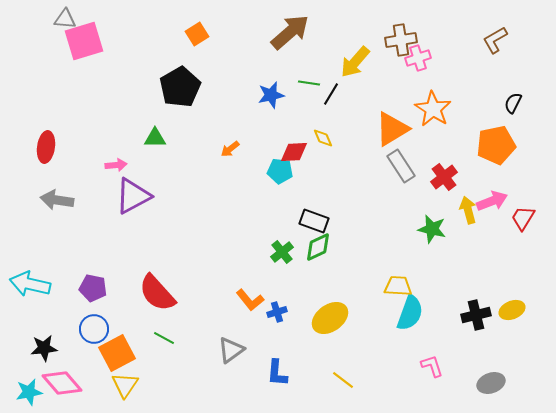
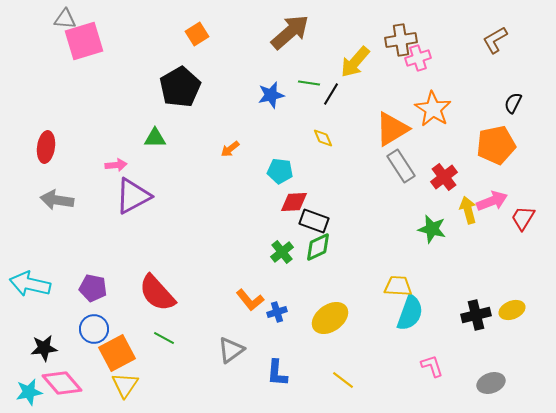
red diamond at (294, 152): moved 50 px down
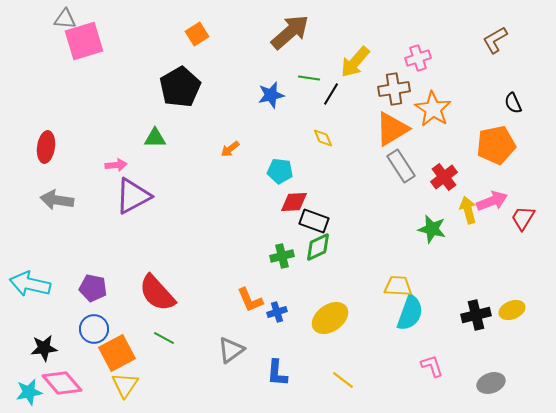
brown cross at (401, 40): moved 7 px left, 49 px down
green line at (309, 83): moved 5 px up
black semicircle at (513, 103): rotated 50 degrees counterclockwise
green cross at (282, 252): moved 4 px down; rotated 25 degrees clockwise
orange L-shape at (250, 300): rotated 16 degrees clockwise
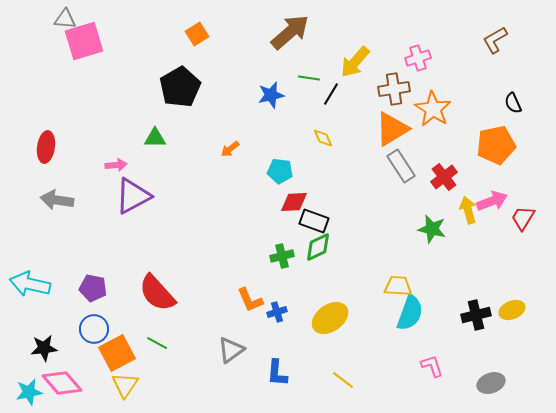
green line at (164, 338): moved 7 px left, 5 px down
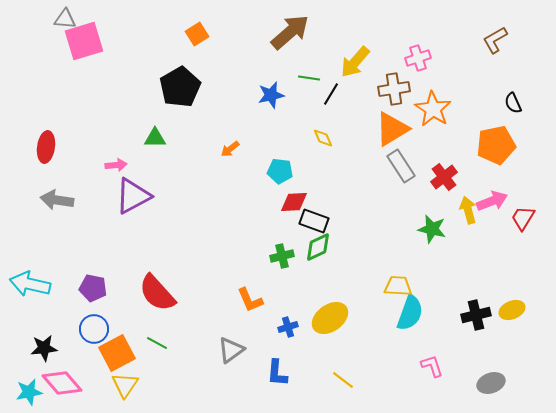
blue cross at (277, 312): moved 11 px right, 15 px down
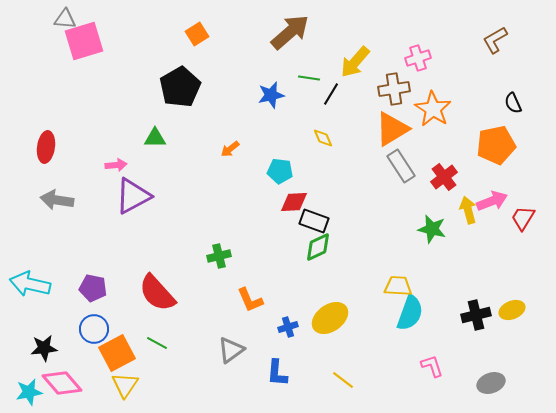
green cross at (282, 256): moved 63 px left
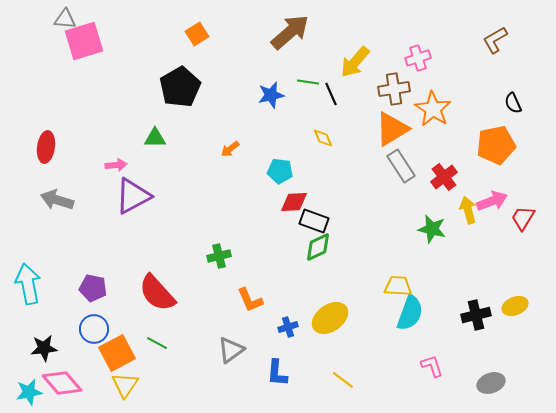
green line at (309, 78): moved 1 px left, 4 px down
black line at (331, 94): rotated 55 degrees counterclockwise
gray arrow at (57, 200): rotated 8 degrees clockwise
cyan arrow at (30, 284): moved 2 px left; rotated 66 degrees clockwise
yellow ellipse at (512, 310): moved 3 px right, 4 px up
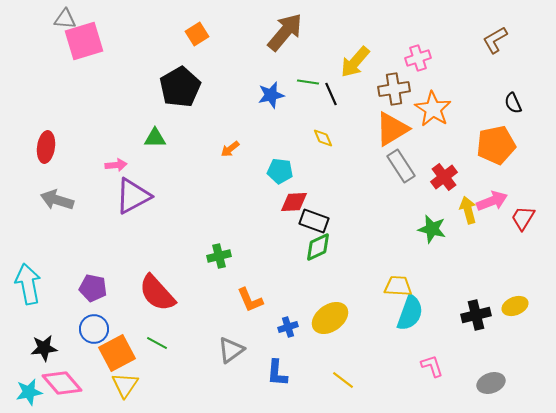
brown arrow at (290, 32): moved 5 px left; rotated 9 degrees counterclockwise
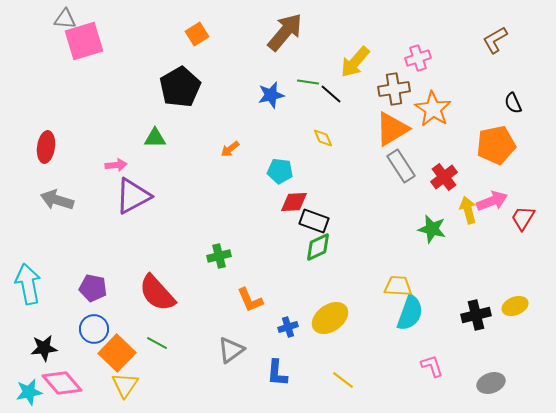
black line at (331, 94): rotated 25 degrees counterclockwise
orange square at (117, 353): rotated 18 degrees counterclockwise
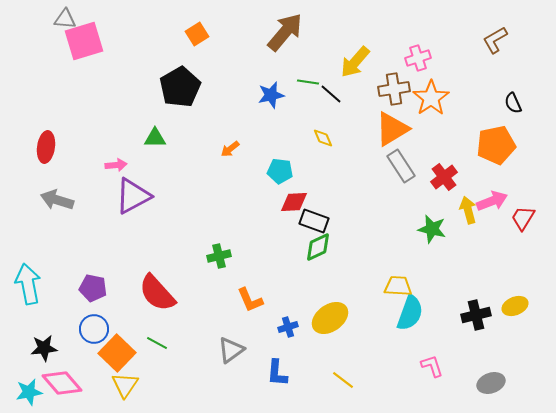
orange star at (433, 109): moved 2 px left, 11 px up; rotated 6 degrees clockwise
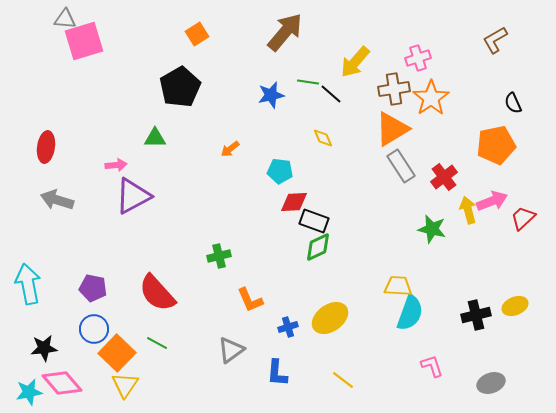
red trapezoid at (523, 218): rotated 16 degrees clockwise
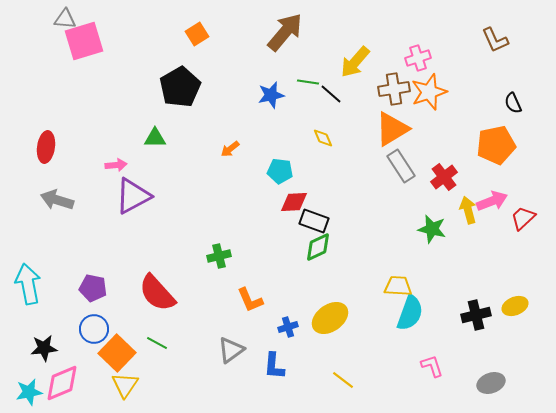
brown L-shape at (495, 40): rotated 84 degrees counterclockwise
orange star at (431, 98): moved 2 px left, 6 px up; rotated 15 degrees clockwise
blue L-shape at (277, 373): moved 3 px left, 7 px up
pink diamond at (62, 383): rotated 72 degrees counterclockwise
